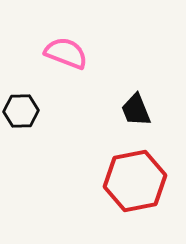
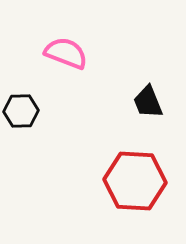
black trapezoid: moved 12 px right, 8 px up
red hexagon: rotated 14 degrees clockwise
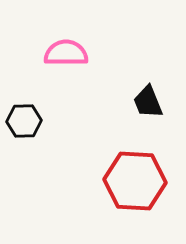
pink semicircle: rotated 21 degrees counterclockwise
black hexagon: moved 3 px right, 10 px down
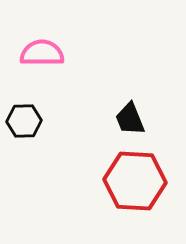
pink semicircle: moved 24 px left
black trapezoid: moved 18 px left, 17 px down
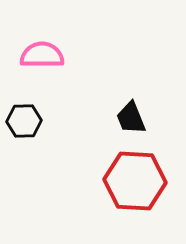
pink semicircle: moved 2 px down
black trapezoid: moved 1 px right, 1 px up
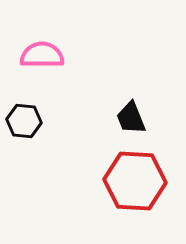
black hexagon: rotated 8 degrees clockwise
